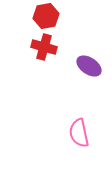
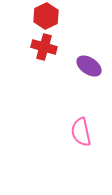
red hexagon: rotated 15 degrees counterclockwise
pink semicircle: moved 2 px right, 1 px up
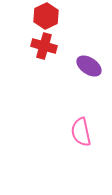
red cross: moved 1 px up
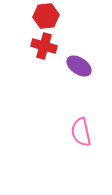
red hexagon: rotated 20 degrees clockwise
purple ellipse: moved 10 px left
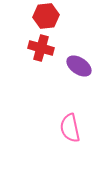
red cross: moved 3 px left, 2 px down
pink semicircle: moved 11 px left, 4 px up
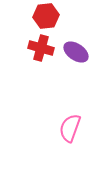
purple ellipse: moved 3 px left, 14 px up
pink semicircle: rotated 32 degrees clockwise
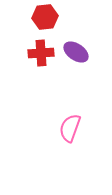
red hexagon: moved 1 px left, 1 px down
red cross: moved 5 px down; rotated 20 degrees counterclockwise
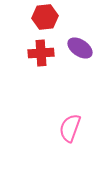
purple ellipse: moved 4 px right, 4 px up
